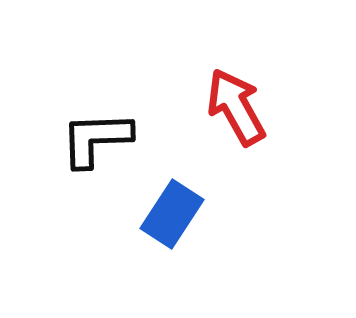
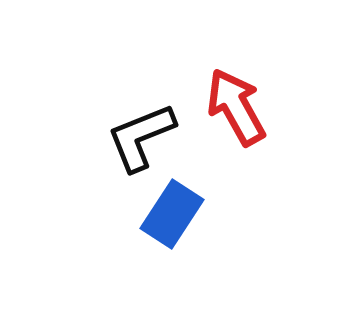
black L-shape: moved 45 px right, 2 px up; rotated 20 degrees counterclockwise
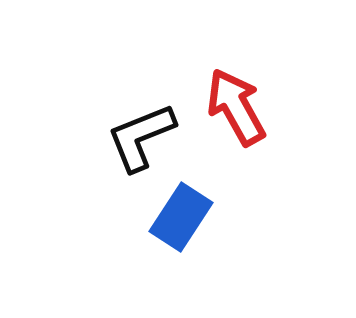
blue rectangle: moved 9 px right, 3 px down
